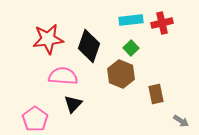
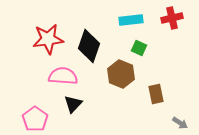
red cross: moved 10 px right, 5 px up
green square: moved 8 px right; rotated 21 degrees counterclockwise
gray arrow: moved 1 px left, 2 px down
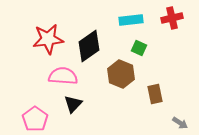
black diamond: rotated 36 degrees clockwise
brown rectangle: moved 1 px left
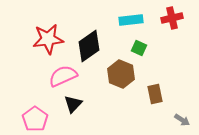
pink semicircle: rotated 28 degrees counterclockwise
gray arrow: moved 2 px right, 3 px up
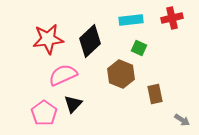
black diamond: moved 1 px right, 5 px up; rotated 8 degrees counterclockwise
pink semicircle: moved 1 px up
pink pentagon: moved 9 px right, 6 px up
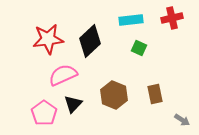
brown hexagon: moved 7 px left, 21 px down
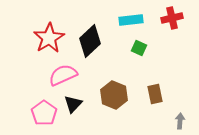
red star: moved 1 px right, 1 px up; rotated 24 degrees counterclockwise
gray arrow: moved 2 px left, 1 px down; rotated 119 degrees counterclockwise
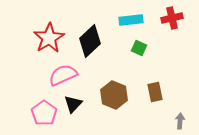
brown rectangle: moved 2 px up
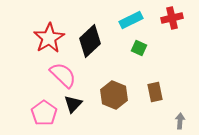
cyan rectangle: rotated 20 degrees counterclockwise
pink semicircle: rotated 68 degrees clockwise
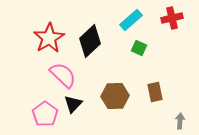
cyan rectangle: rotated 15 degrees counterclockwise
brown hexagon: moved 1 px right, 1 px down; rotated 24 degrees counterclockwise
pink pentagon: moved 1 px right, 1 px down
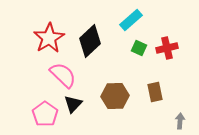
red cross: moved 5 px left, 30 px down
